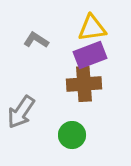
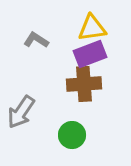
purple rectangle: moved 1 px up
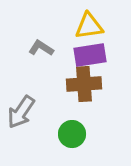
yellow triangle: moved 3 px left, 2 px up
gray L-shape: moved 5 px right, 8 px down
purple rectangle: moved 1 px down; rotated 12 degrees clockwise
green circle: moved 1 px up
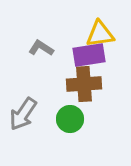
yellow triangle: moved 11 px right, 8 px down
purple rectangle: moved 1 px left
gray arrow: moved 2 px right, 2 px down
green circle: moved 2 px left, 15 px up
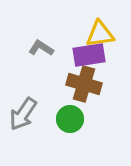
brown cross: rotated 20 degrees clockwise
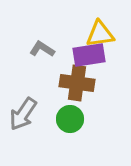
gray L-shape: moved 1 px right, 1 px down
brown cross: moved 7 px left, 1 px up; rotated 8 degrees counterclockwise
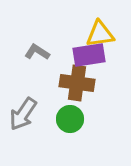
gray L-shape: moved 5 px left, 3 px down
